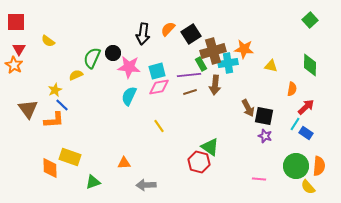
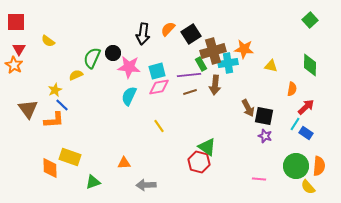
green triangle at (210, 147): moved 3 px left
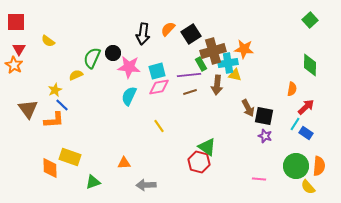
yellow triangle at (271, 66): moved 36 px left, 9 px down
brown arrow at (215, 85): moved 2 px right
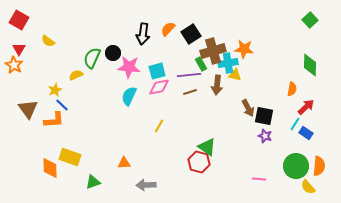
red square at (16, 22): moved 3 px right, 2 px up; rotated 30 degrees clockwise
yellow line at (159, 126): rotated 64 degrees clockwise
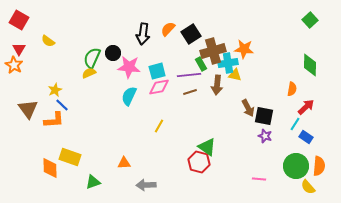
yellow semicircle at (76, 75): moved 13 px right, 2 px up
blue rectangle at (306, 133): moved 4 px down
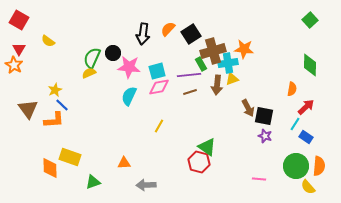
yellow triangle at (235, 75): moved 3 px left, 4 px down; rotated 32 degrees counterclockwise
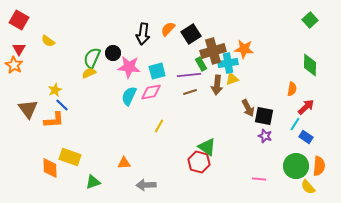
pink diamond at (159, 87): moved 8 px left, 5 px down
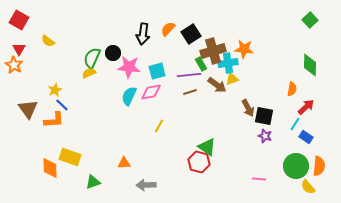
brown arrow at (217, 85): rotated 60 degrees counterclockwise
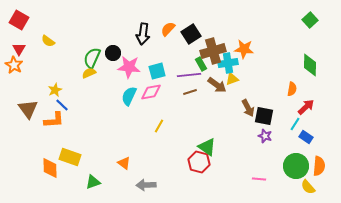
orange triangle at (124, 163): rotated 40 degrees clockwise
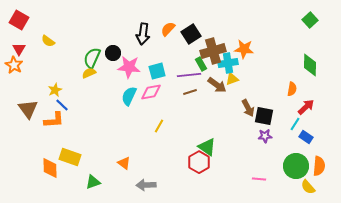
purple star at (265, 136): rotated 24 degrees counterclockwise
red hexagon at (199, 162): rotated 15 degrees clockwise
